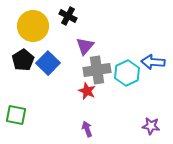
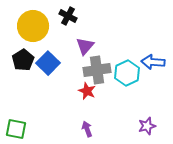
green square: moved 14 px down
purple star: moved 4 px left; rotated 24 degrees counterclockwise
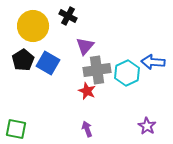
blue square: rotated 15 degrees counterclockwise
purple star: rotated 24 degrees counterclockwise
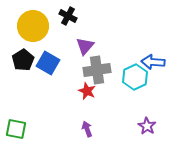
cyan hexagon: moved 8 px right, 4 px down
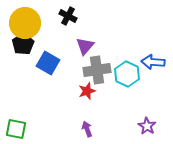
yellow circle: moved 8 px left, 3 px up
black pentagon: moved 16 px up
cyan hexagon: moved 8 px left, 3 px up; rotated 10 degrees counterclockwise
red star: rotated 30 degrees clockwise
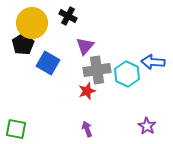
yellow circle: moved 7 px right
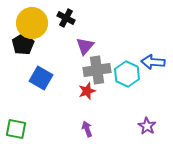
black cross: moved 2 px left, 2 px down
blue square: moved 7 px left, 15 px down
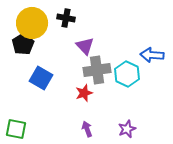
black cross: rotated 18 degrees counterclockwise
purple triangle: rotated 24 degrees counterclockwise
blue arrow: moved 1 px left, 7 px up
red star: moved 3 px left, 2 px down
purple star: moved 20 px left, 3 px down; rotated 18 degrees clockwise
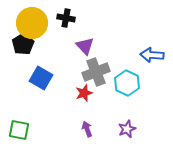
gray cross: moved 1 px left, 2 px down; rotated 12 degrees counterclockwise
cyan hexagon: moved 9 px down
green square: moved 3 px right, 1 px down
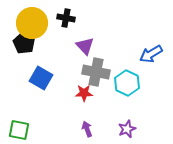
black pentagon: moved 1 px right, 1 px up; rotated 10 degrees counterclockwise
blue arrow: moved 1 px left, 1 px up; rotated 35 degrees counterclockwise
gray cross: rotated 32 degrees clockwise
red star: rotated 18 degrees clockwise
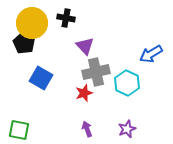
gray cross: rotated 24 degrees counterclockwise
red star: rotated 18 degrees counterclockwise
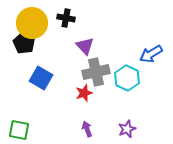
cyan hexagon: moved 5 px up
